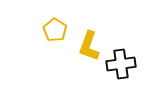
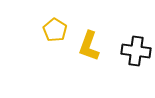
black cross: moved 15 px right, 13 px up; rotated 16 degrees clockwise
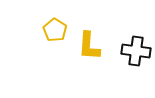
yellow L-shape: rotated 16 degrees counterclockwise
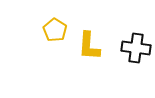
black cross: moved 3 px up
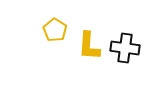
black cross: moved 11 px left
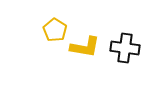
yellow L-shape: moved 4 px left, 1 px down; rotated 84 degrees counterclockwise
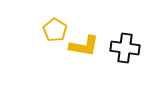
yellow L-shape: moved 1 px left, 1 px up
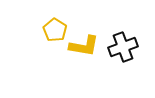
black cross: moved 2 px left, 1 px up; rotated 28 degrees counterclockwise
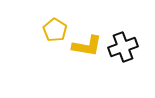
yellow L-shape: moved 3 px right
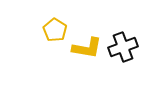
yellow L-shape: moved 2 px down
